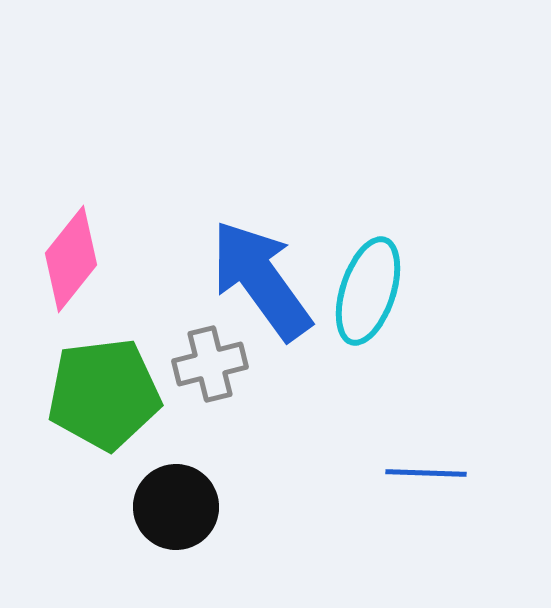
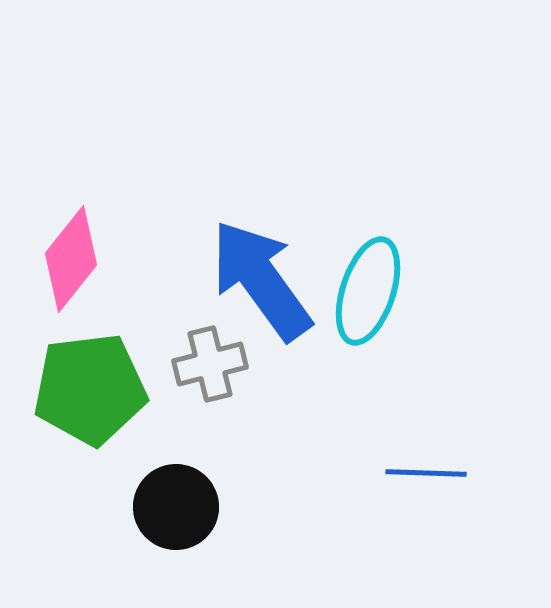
green pentagon: moved 14 px left, 5 px up
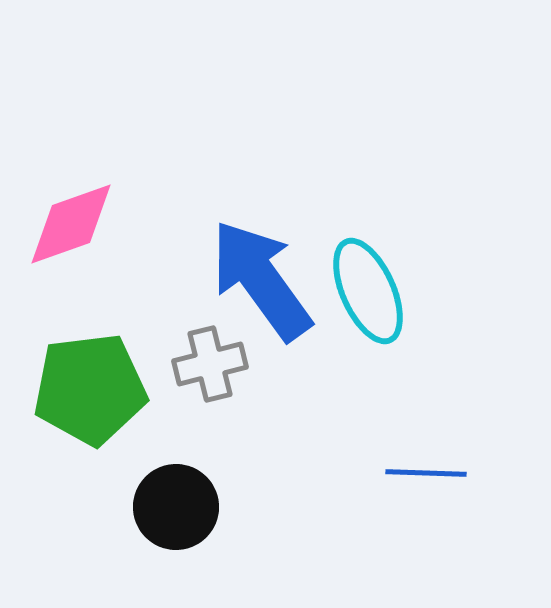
pink diamond: moved 35 px up; rotated 32 degrees clockwise
cyan ellipse: rotated 42 degrees counterclockwise
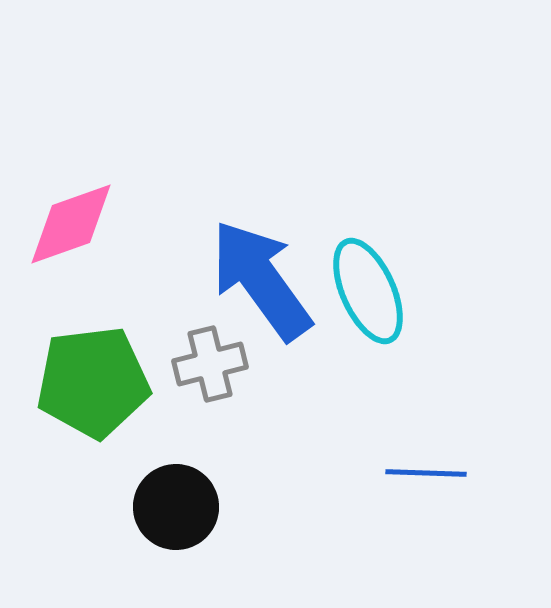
green pentagon: moved 3 px right, 7 px up
